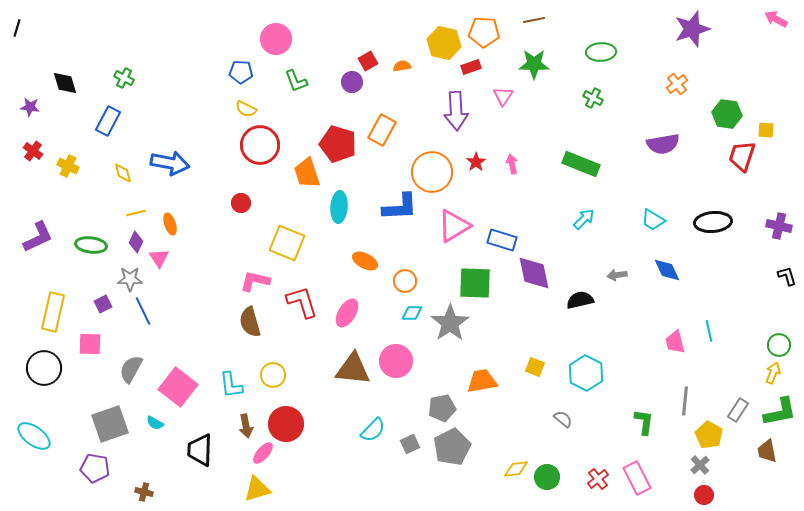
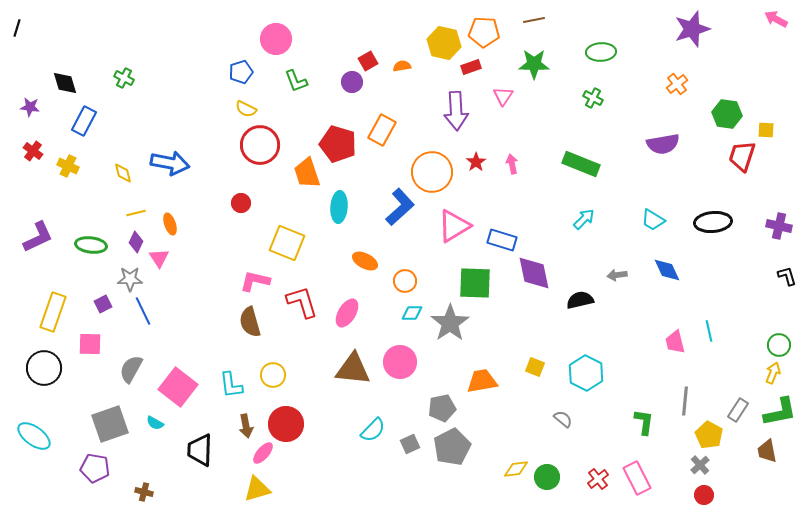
blue pentagon at (241, 72): rotated 20 degrees counterclockwise
blue rectangle at (108, 121): moved 24 px left
blue L-shape at (400, 207): rotated 39 degrees counterclockwise
yellow rectangle at (53, 312): rotated 6 degrees clockwise
pink circle at (396, 361): moved 4 px right, 1 px down
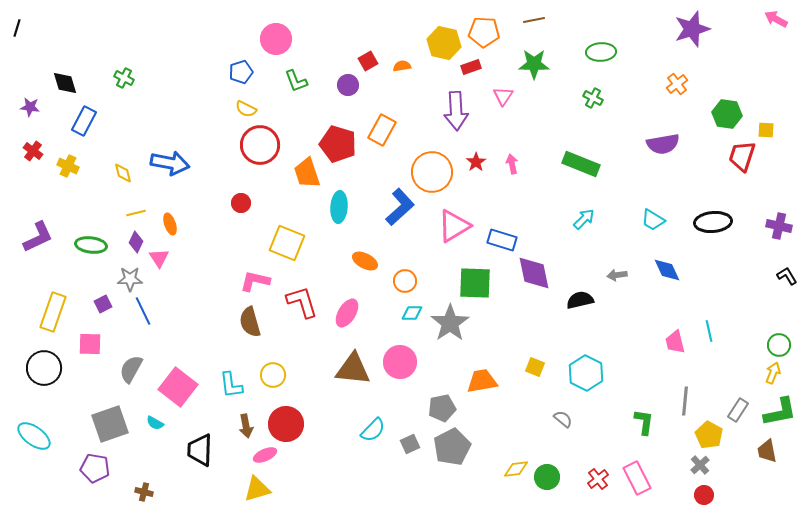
purple circle at (352, 82): moved 4 px left, 3 px down
black L-shape at (787, 276): rotated 15 degrees counterclockwise
pink ellipse at (263, 453): moved 2 px right, 2 px down; rotated 25 degrees clockwise
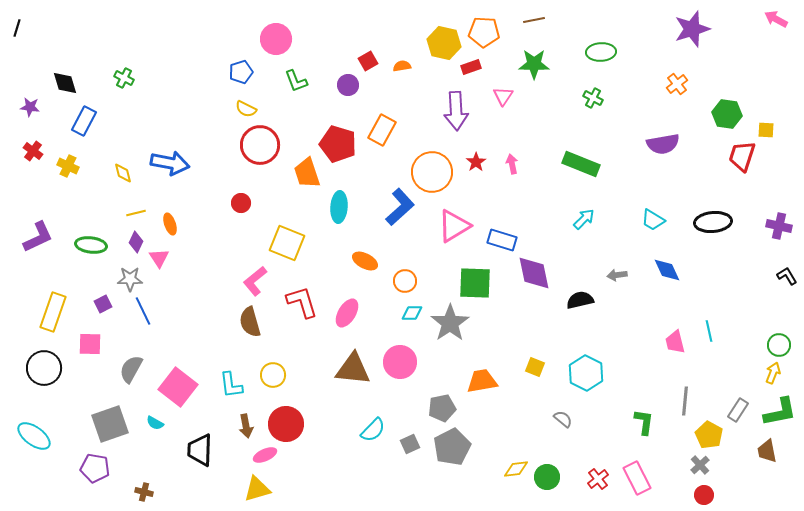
pink L-shape at (255, 281): rotated 52 degrees counterclockwise
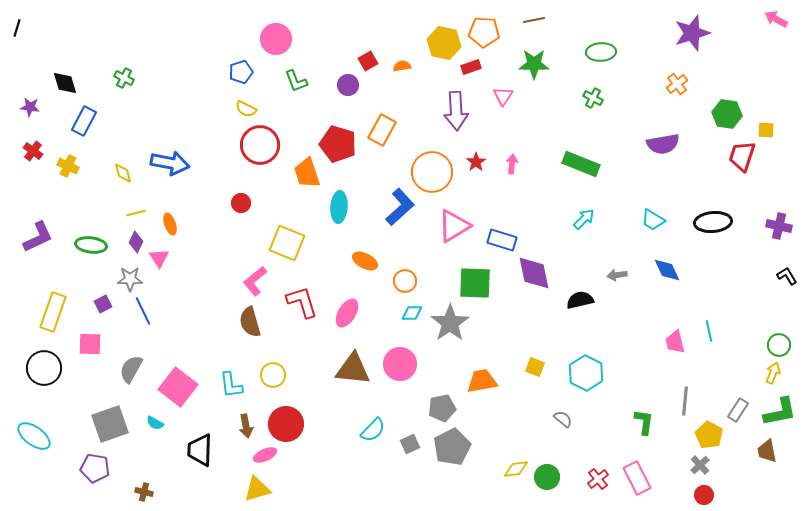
purple star at (692, 29): moved 4 px down
pink arrow at (512, 164): rotated 18 degrees clockwise
pink circle at (400, 362): moved 2 px down
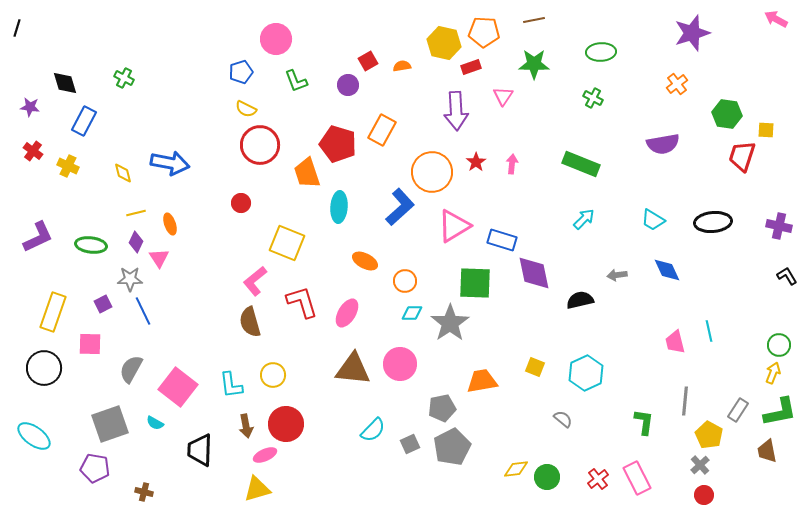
cyan hexagon at (586, 373): rotated 8 degrees clockwise
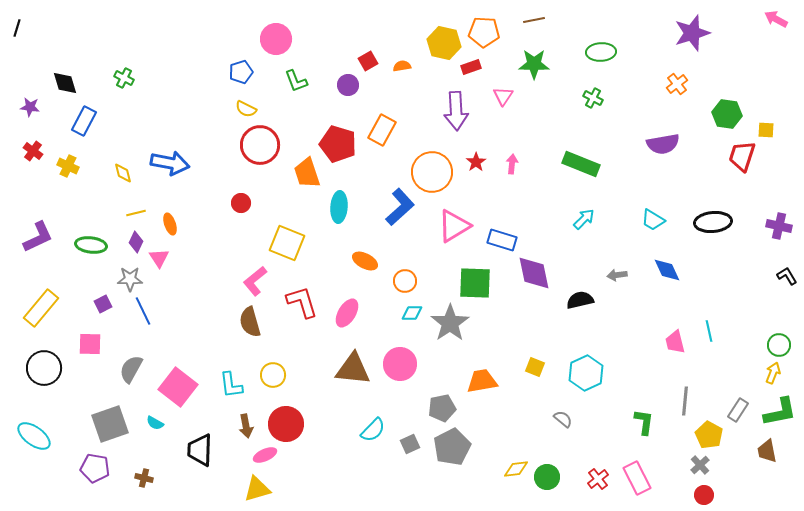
yellow rectangle at (53, 312): moved 12 px left, 4 px up; rotated 21 degrees clockwise
brown cross at (144, 492): moved 14 px up
